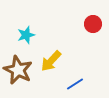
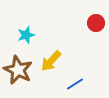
red circle: moved 3 px right, 1 px up
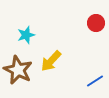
blue line: moved 20 px right, 3 px up
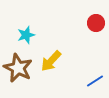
brown star: moved 2 px up
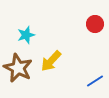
red circle: moved 1 px left, 1 px down
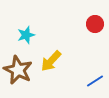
brown star: moved 2 px down
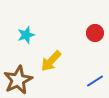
red circle: moved 9 px down
brown star: moved 10 px down; rotated 20 degrees clockwise
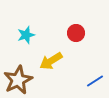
red circle: moved 19 px left
yellow arrow: rotated 15 degrees clockwise
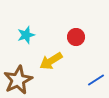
red circle: moved 4 px down
blue line: moved 1 px right, 1 px up
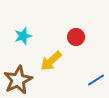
cyan star: moved 3 px left, 1 px down
yellow arrow: rotated 10 degrees counterclockwise
